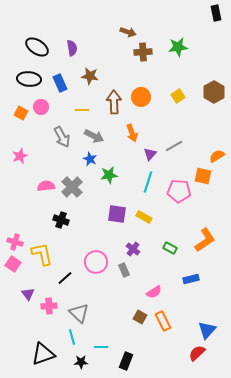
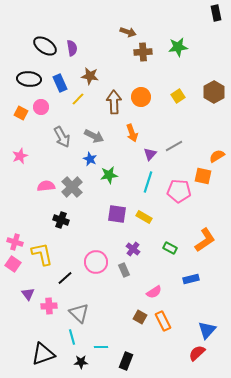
black ellipse at (37, 47): moved 8 px right, 1 px up
yellow line at (82, 110): moved 4 px left, 11 px up; rotated 48 degrees counterclockwise
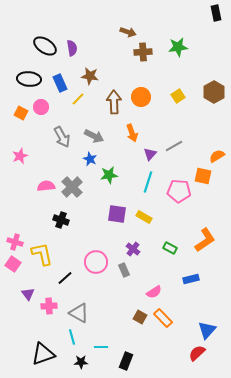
gray triangle at (79, 313): rotated 15 degrees counterclockwise
orange rectangle at (163, 321): moved 3 px up; rotated 18 degrees counterclockwise
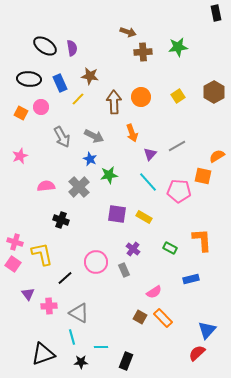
gray line at (174, 146): moved 3 px right
cyan line at (148, 182): rotated 60 degrees counterclockwise
gray cross at (72, 187): moved 7 px right
orange L-shape at (205, 240): moved 3 px left; rotated 60 degrees counterclockwise
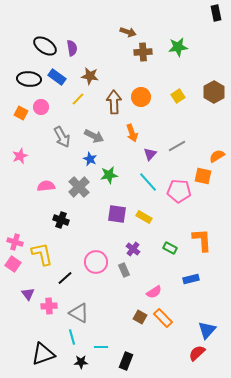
blue rectangle at (60, 83): moved 3 px left, 6 px up; rotated 30 degrees counterclockwise
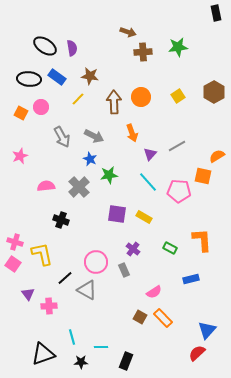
gray triangle at (79, 313): moved 8 px right, 23 px up
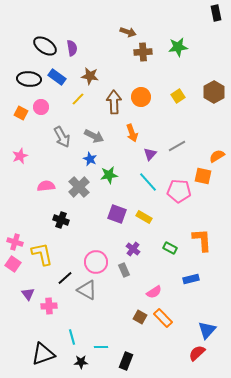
purple square at (117, 214): rotated 12 degrees clockwise
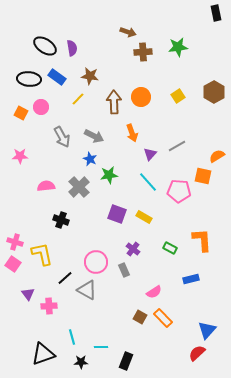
pink star at (20, 156): rotated 21 degrees clockwise
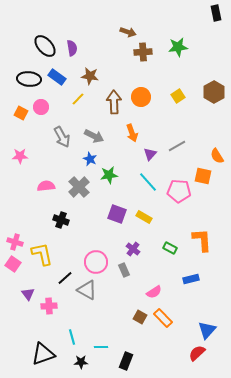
black ellipse at (45, 46): rotated 15 degrees clockwise
orange semicircle at (217, 156): rotated 91 degrees counterclockwise
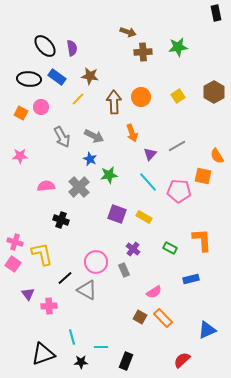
blue triangle at (207, 330): rotated 24 degrees clockwise
red semicircle at (197, 353): moved 15 px left, 7 px down
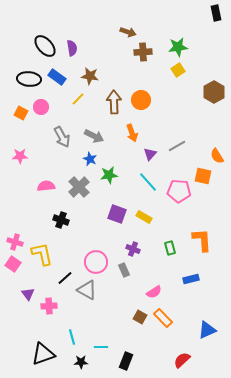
yellow square at (178, 96): moved 26 px up
orange circle at (141, 97): moved 3 px down
green rectangle at (170, 248): rotated 48 degrees clockwise
purple cross at (133, 249): rotated 16 degrees counterclockwise
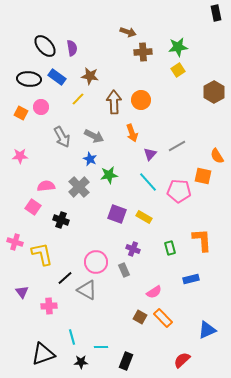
pink square at (13, 264): moved 20 px right, 57 px up
purple triangle at (28, 294): moved 6 px left, 2 px up
